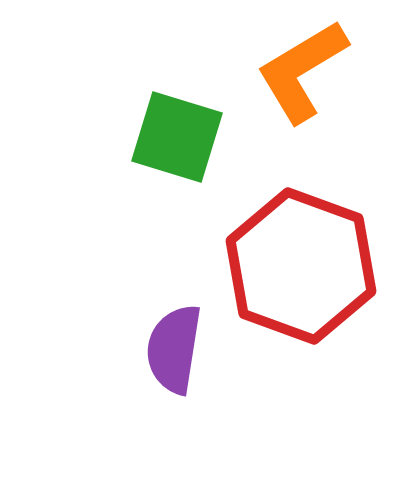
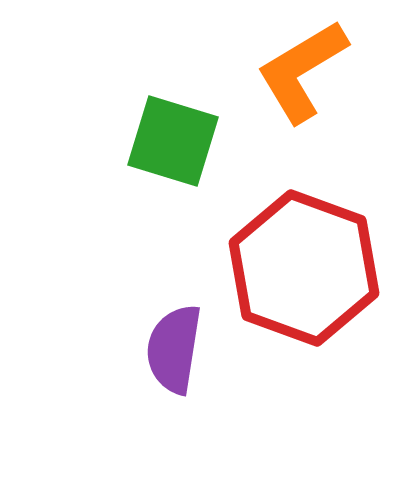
green square: moved 4 px left, 4 px down
red hexagon: moved 3 px right, 2 px down
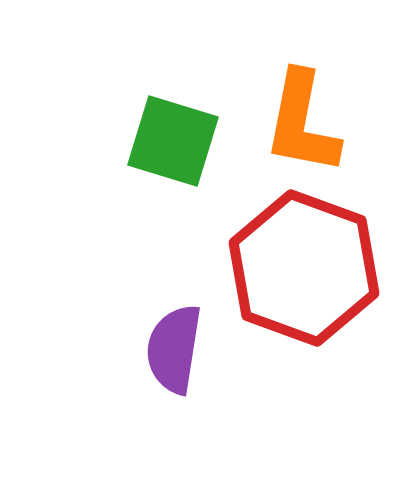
orange L-shape: moved 52 px down; rotated 48 degrees counterclockwise
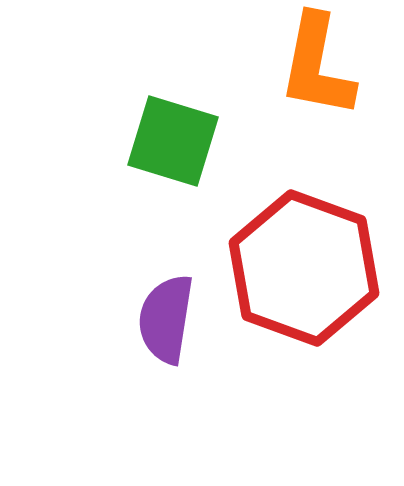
orange L-shape: moved 15 px right, 57 px up
purple semicircle: moved 8 px left, 30 px up
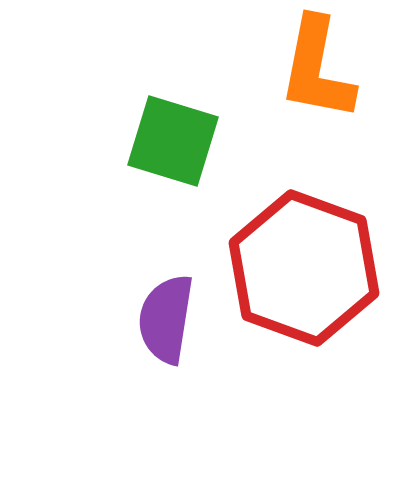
orange L-shape: moved 3 px down
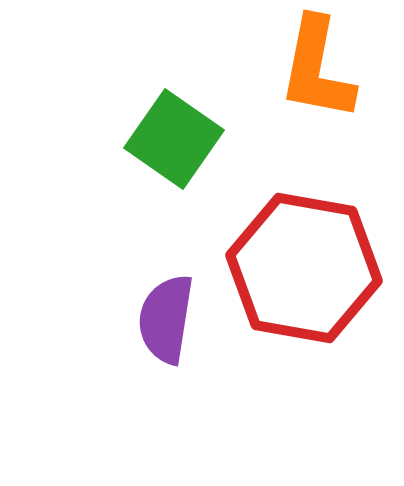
green square: moved 1 px right, 2 px up; rotated 18 degrees clockwise
red hexagon: rotated 10 degrees counterclockwise
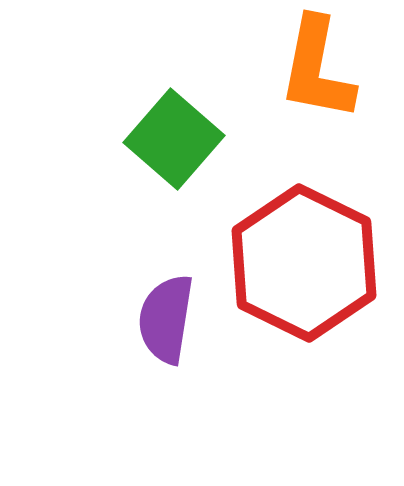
green square: rotated 6 degrees clockwise
red hexagon: moved 5 px up; rotated 16 degrees clockwise
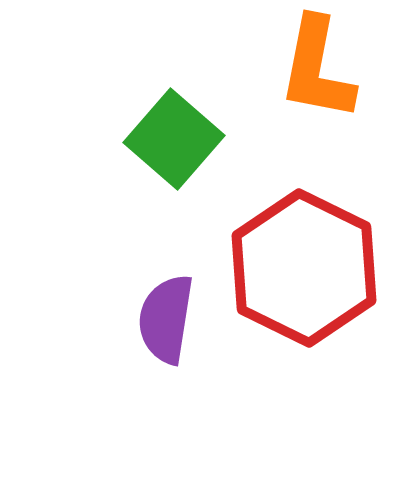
red hexagon: moved 5 px down
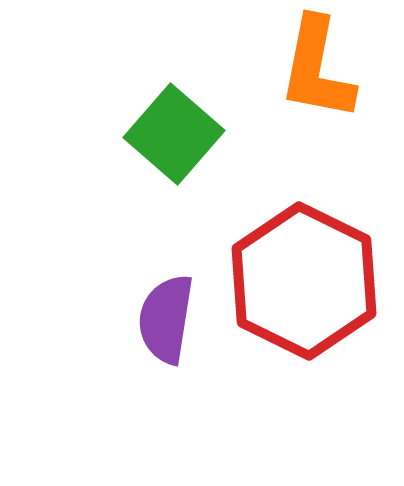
green square: moved 5 px up
red hexagon: moved 13 px down
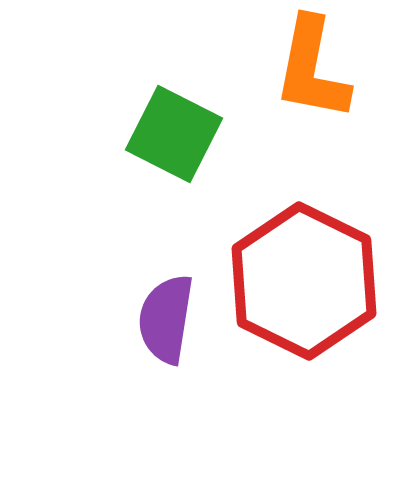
orange L-shape: moved 5 px left
green square: rotated 14 degrees counterclockwise
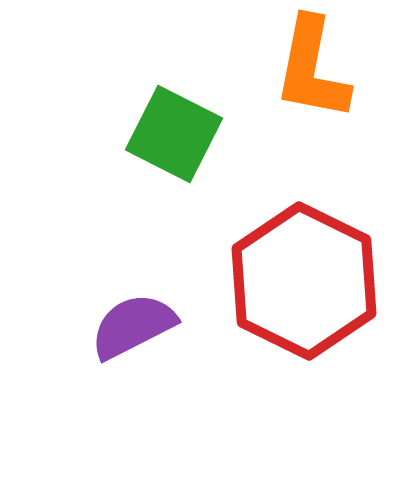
purple semicircle: moved 33 px left, 7 px down; rotated 54 degrees clockwise
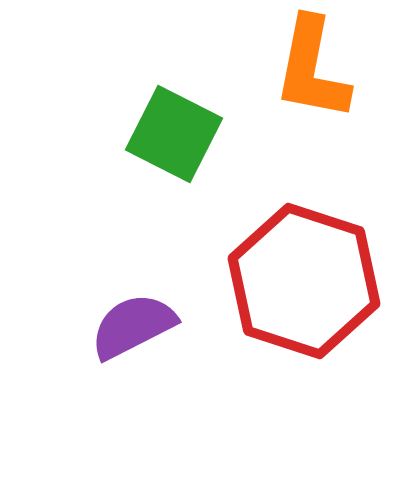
red hexagon: rotated 8 degrees counterclockwise
